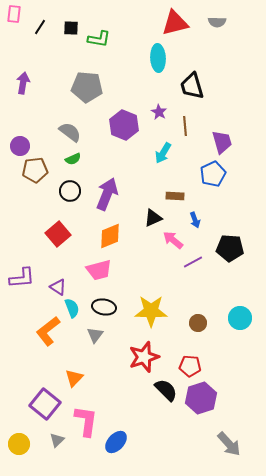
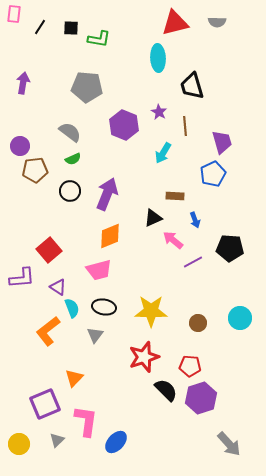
red square at (58, 234): moved 9 px left, 16 px down
purple square at (45, 404): rotated 28 degrees clockwise
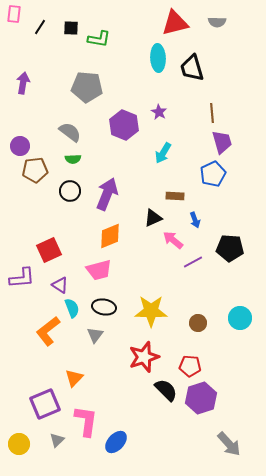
black trapezoid at (192, 86): moved 18 px up
brown line at (185, 126): moved 27 px right, 13 px up
green semicircle at (73, 159): rotated 21 degrees clockwise
red square at (49, 250): rotated 15 degrees clockwise
purple triangle at (58, 287): moved 2 px right, 2 px up
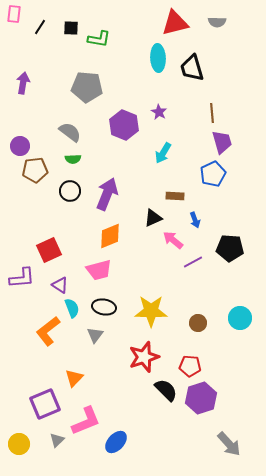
pink L-shape at (86, 421): rotated 60 degrees clockwise
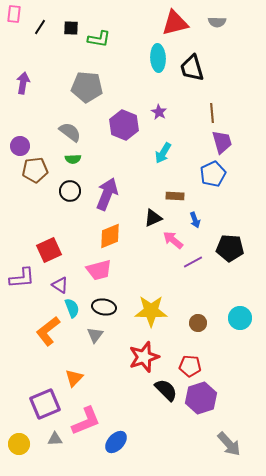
gray triangle at (57, 440): moved 2 px left, 1 px up; rotated 42 degrees clockwise
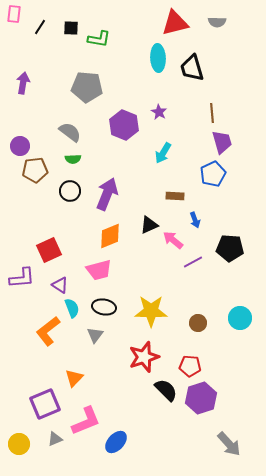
black triangle at (153, 218): moved 4 px left, 7 px down
gray triangle at (55, 439): rotated 21 degrees counterclockwise
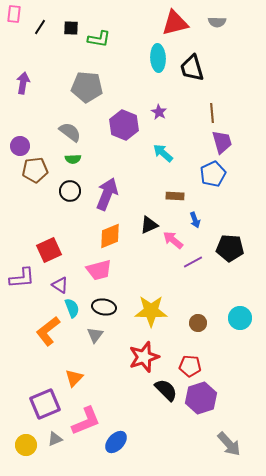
cyan arrow at (163, 153): rotated 100 degrees clockwise
yellow circle at (19, 444): moved 7 px right, 1 px down
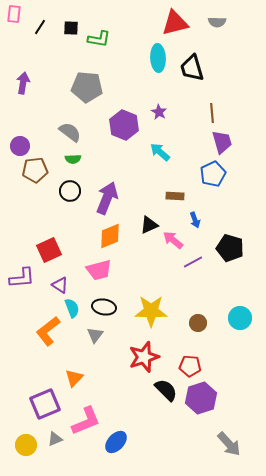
cyan arrow at (163, 153): moved 3 px left, 1 px up
purple arrow at (107, 194): moved 4 px down
black pentagon at (230, 248): rotated 12 degrees clockwise
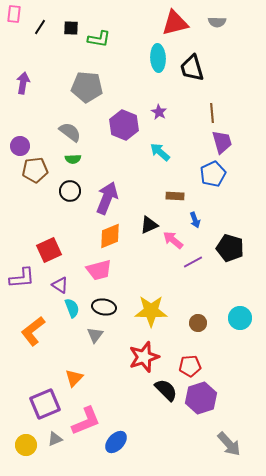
orange L-shape at (48, 331): moved 15 px left
red pentagon at (190, 366): rotated 10 degrees counterclockwise
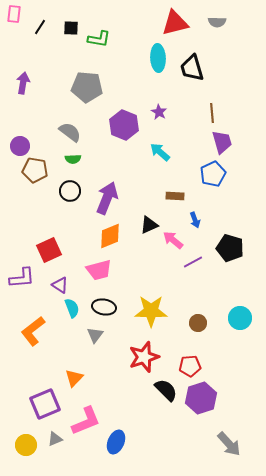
brown pentagon at (35, 170): rotated 15 degrees clockwise
blue ellipse at (116, 442): rotated 20 degrees counterclockwise
